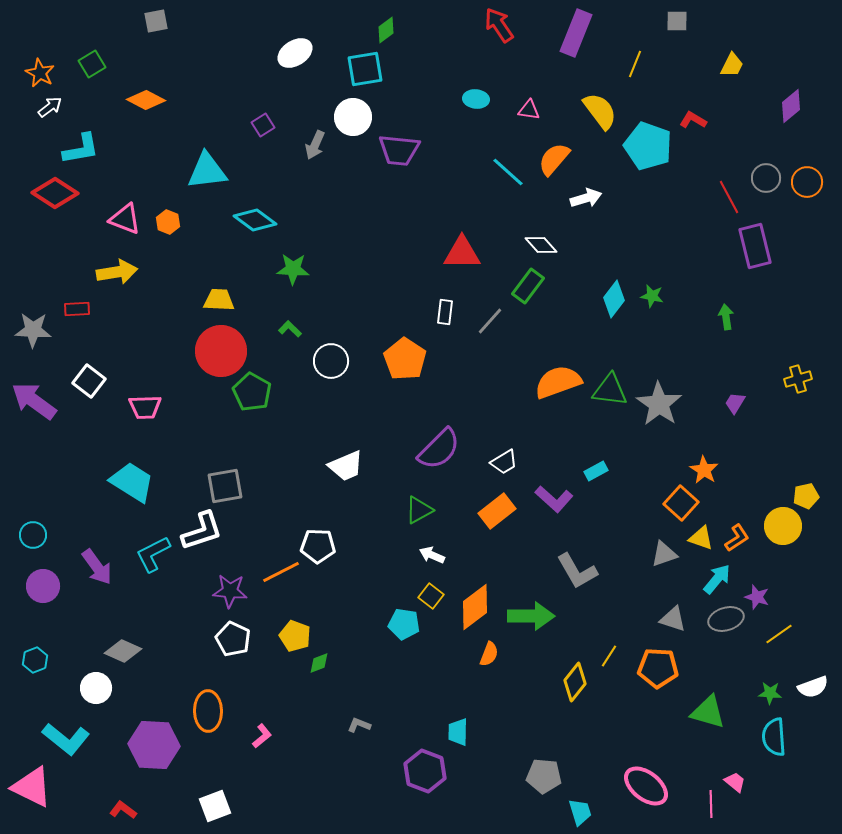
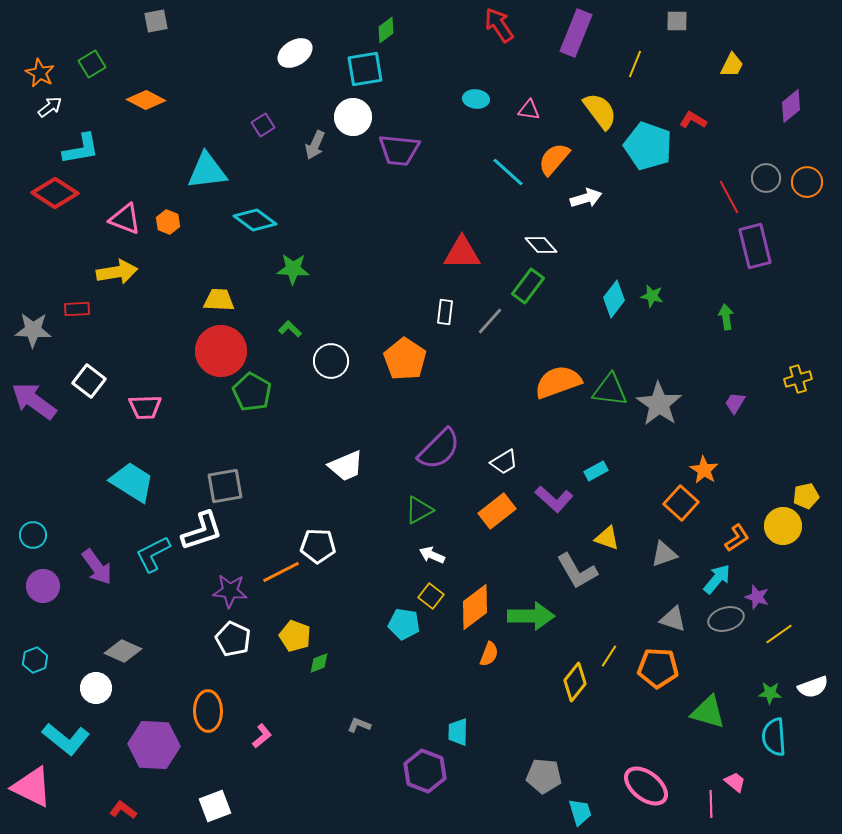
yellow triangle at (701, 538): moved 94 px left
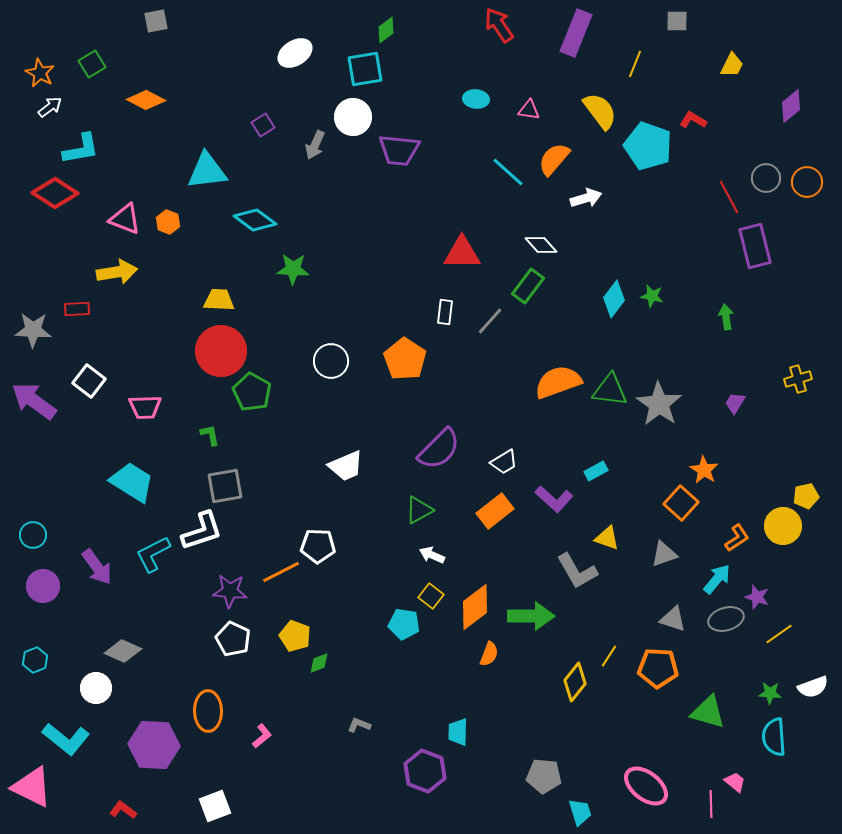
green L-shape at (290, 329): moved 80 px left, 106 px down; rotated 35 degrees clockwise
orange rectangle at (497, 511): moved 2 px left
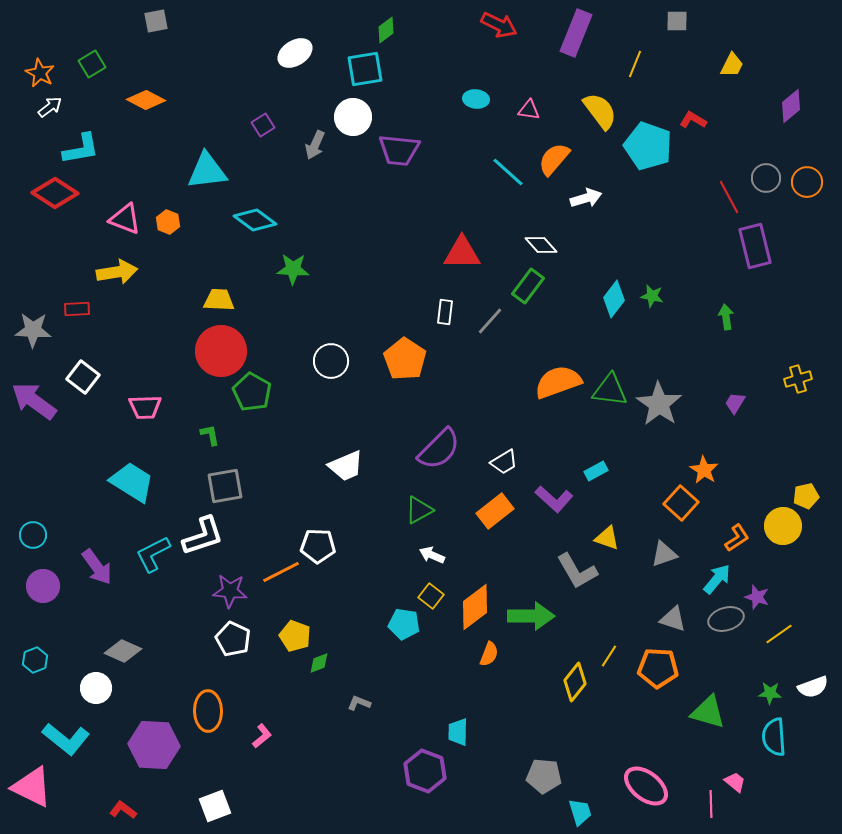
red arrow at (499, 25): rotated 150 degrees clockwise
white square at (89, 381): moved 6 px left, 4 px up
white L-shape at (202, 531): moved 1 px right, 5 px down
gray L-shape at (359, 725): moved 22 px up
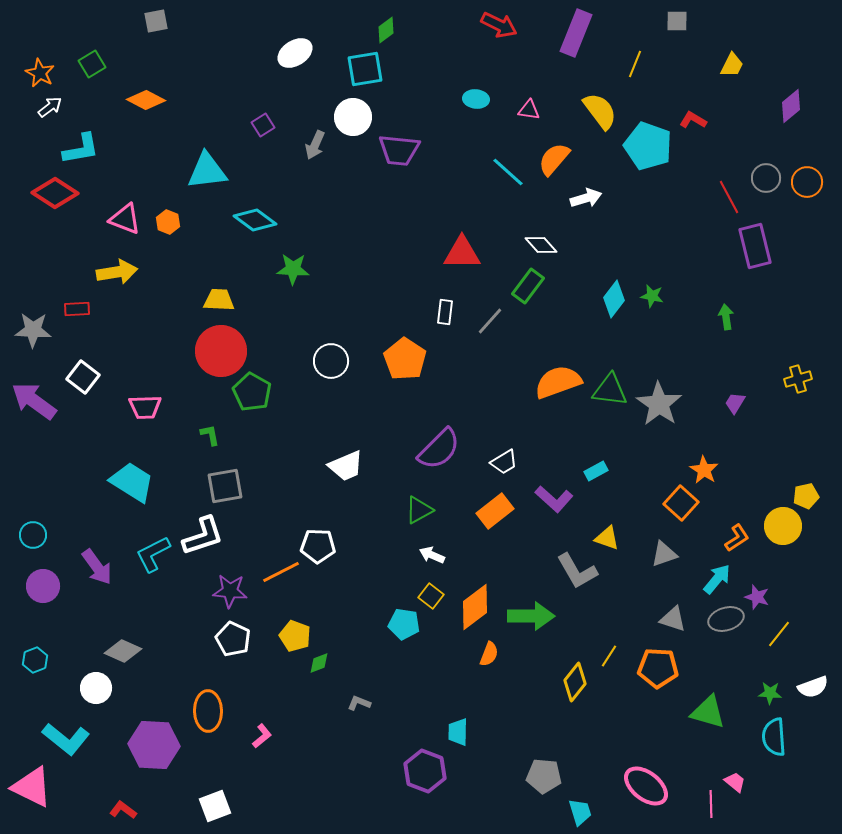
yellow line at (779, 634): rotated 16 degrees counterclockwise
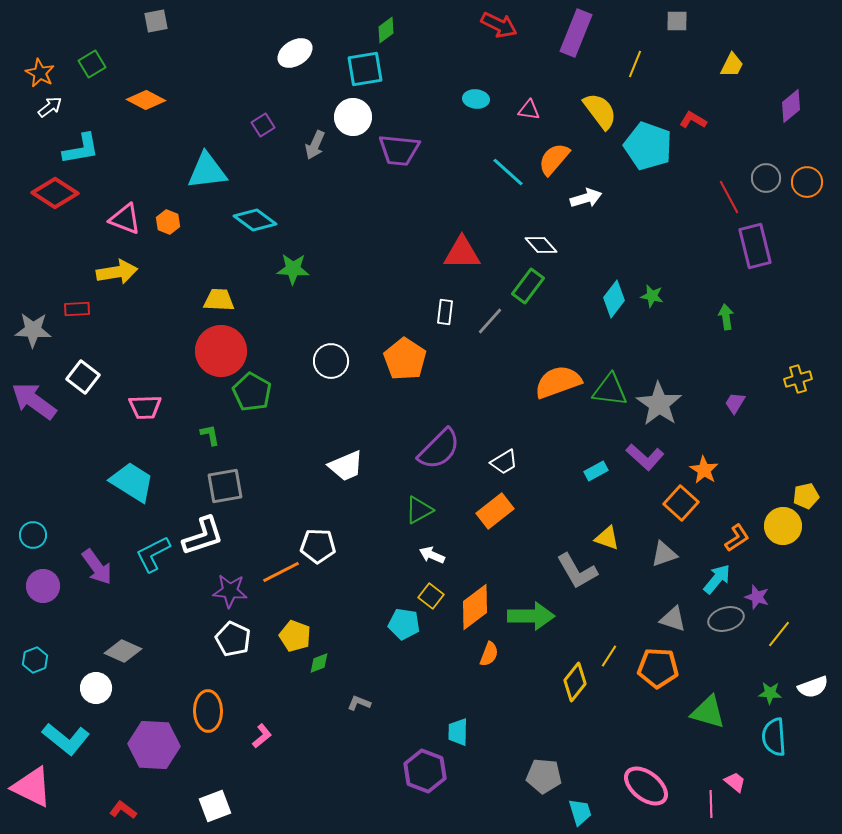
purple L-shape at (554, 499): moved 91 px right, 42 px up
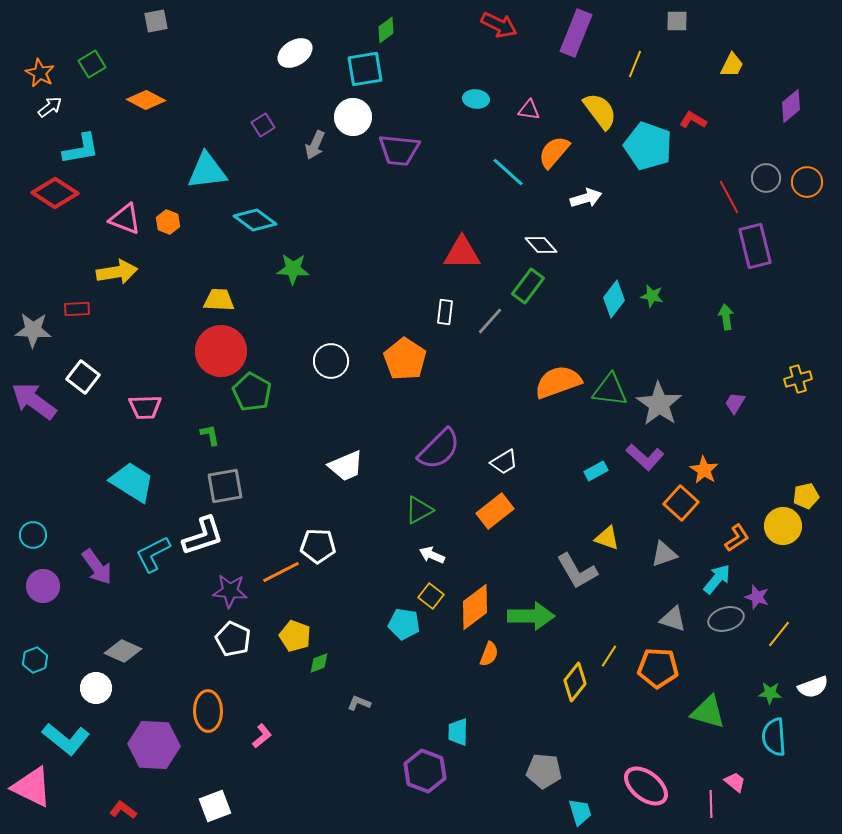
orange semicircle at (554, 159): moved 7 px up
gray pentagon at (544, 776): moved 5 px up
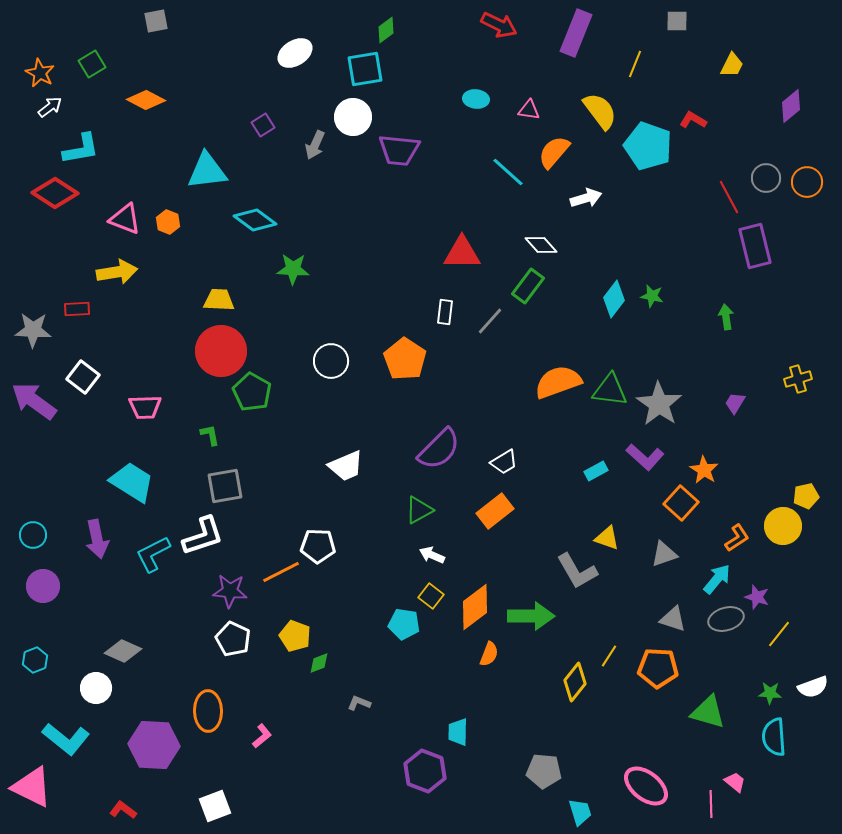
purple arrow at (97, 567): moved 28 px up; rotated 24 degrees clockwise
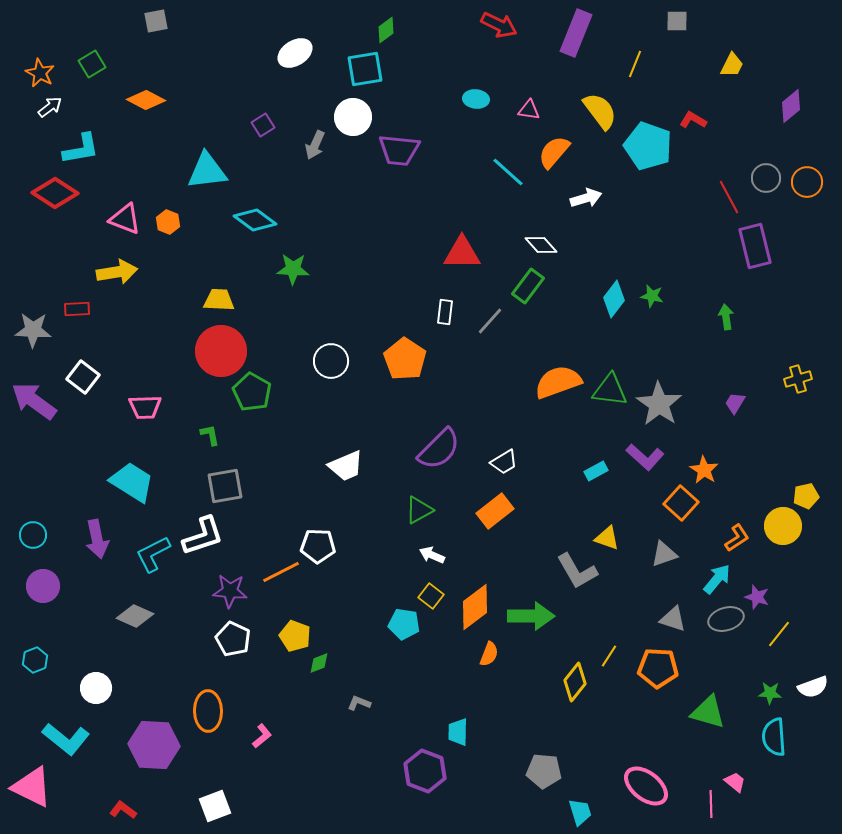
gray diamond at (123, 651): moved 12 px right, 35 px up
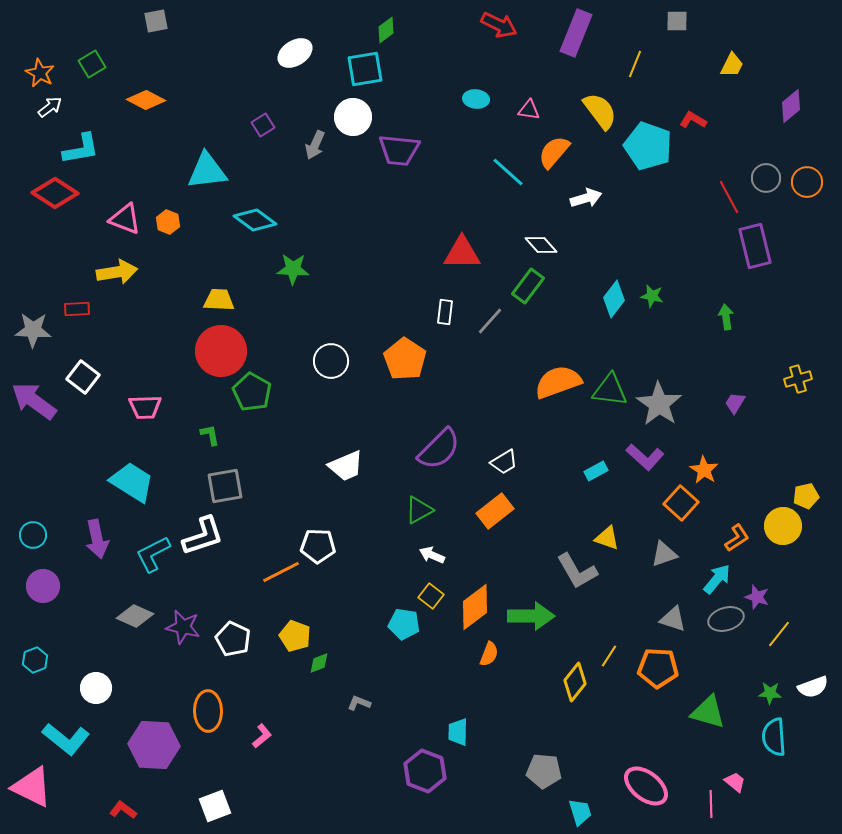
purple star at (230, 591): moved 47 px left, 36 px down; rotated 8 degrees clockwise
